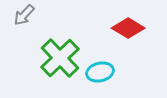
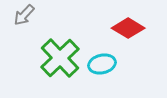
cyan ellipse: moved 2 px right, 8 px up
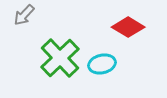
red diamond: moved 1 px up
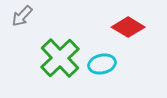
gray arrow: moved 2 px left, 1 px down
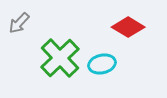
gray arrow: moved 3 px left, 7 px down
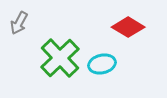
gray arrow: rotated 15 degrees counterclockwise
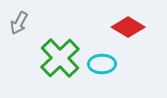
cyan ellipse: rotated 12 degrees clockwise
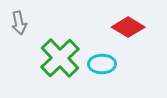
gray arrow: rotated 40 degrees counterclockwise
